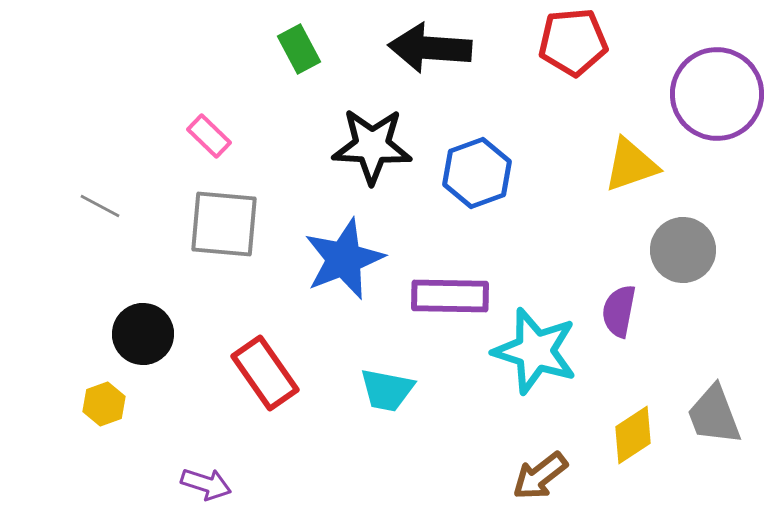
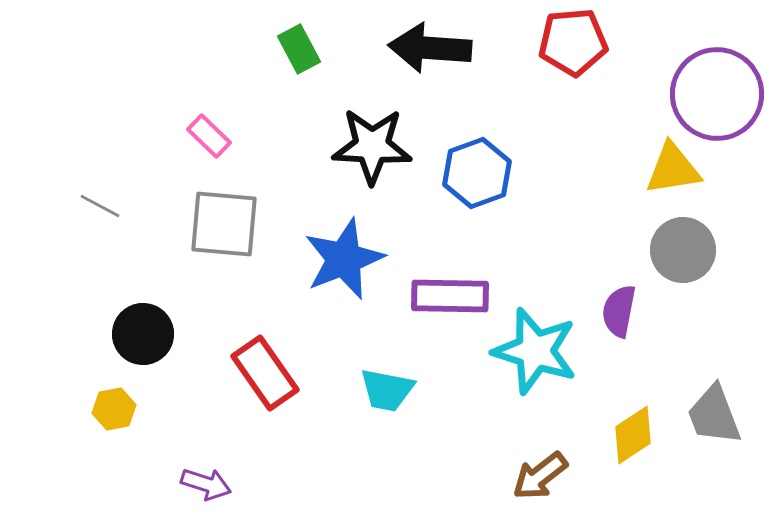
yellow triangle: moved 42 px right, 4 px down; rotated 10 degrees clockwise
yellow hexagon: moved 10 px right, 5 px down; rotated 9 degrees clockwise
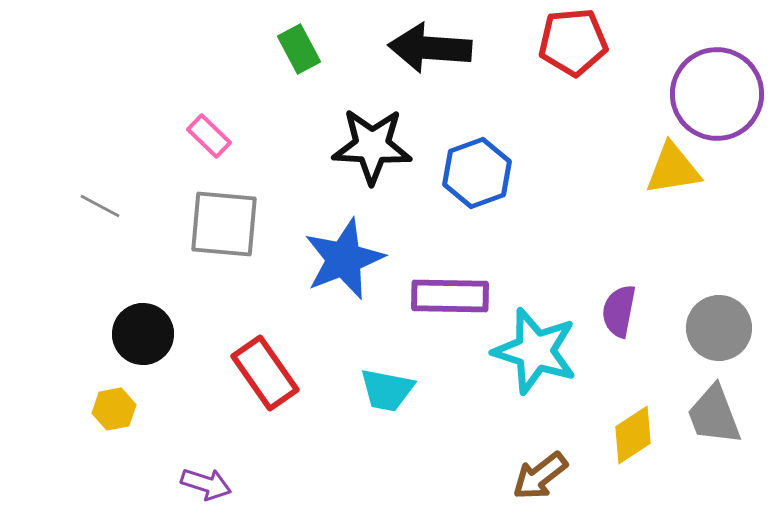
gray circle: moved 36 px right, 78 px down
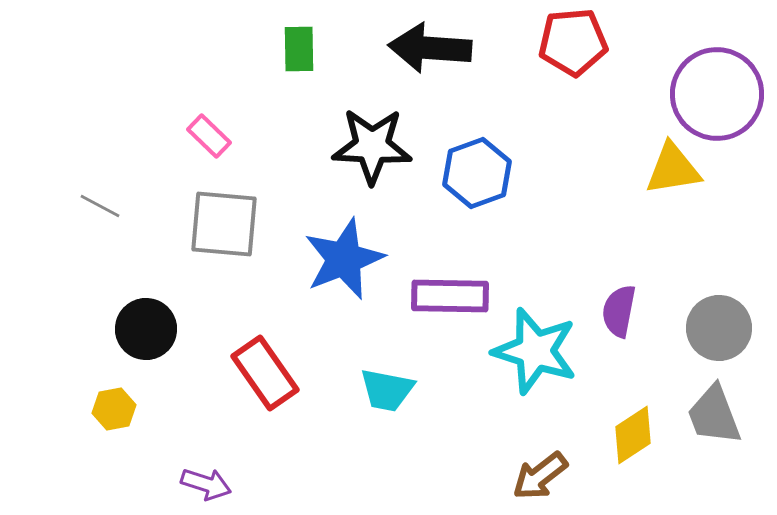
green rectangle: rotated 27 degrees clockwise
black circle: moved 3 px right, 5 px up
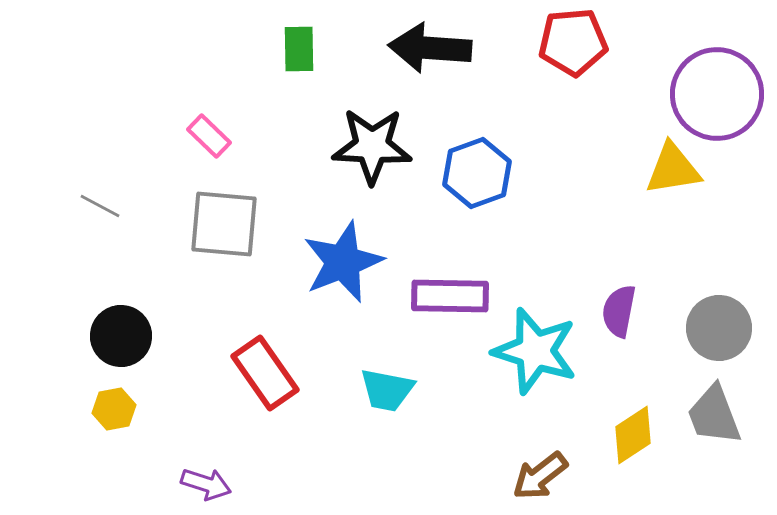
blue star: moved 1 px left, 3 px down
black circle: moved 25 px left, 7 px down
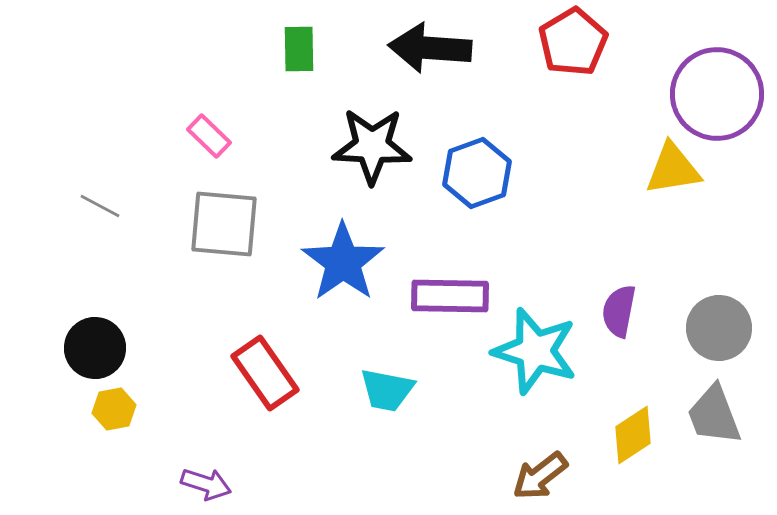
red pentagon: rotated 26 degrees counterclockwise
blue star: rotated 14 degrees counterclockwise
black circle: moved 26 px left, 12 px down
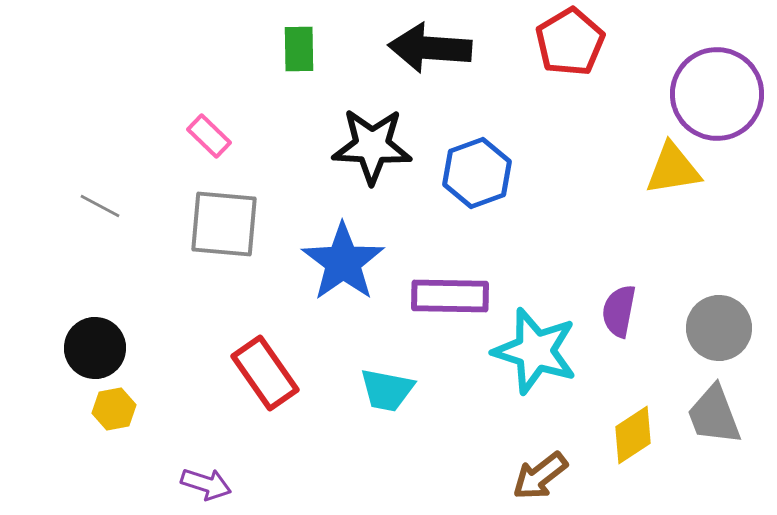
red pentagon: moved 3 px left
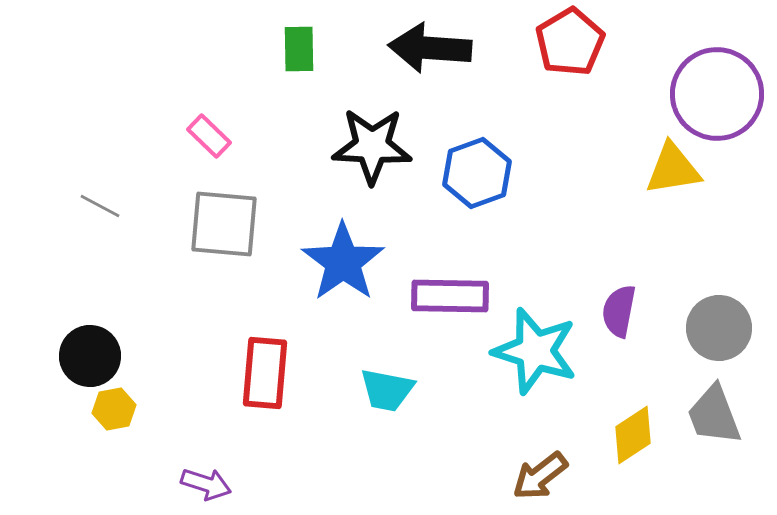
black circle: moved 5 px left, 8 px down
red rectangle: rotated 40 degrees clockwise
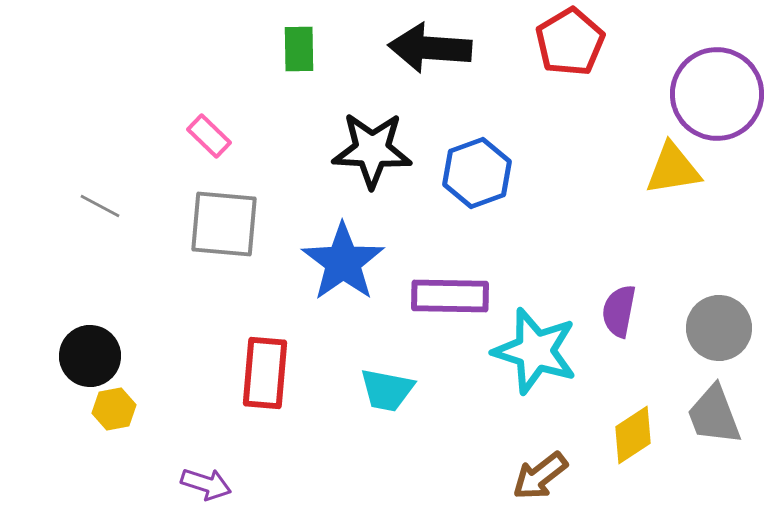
black star: moved 4 px down
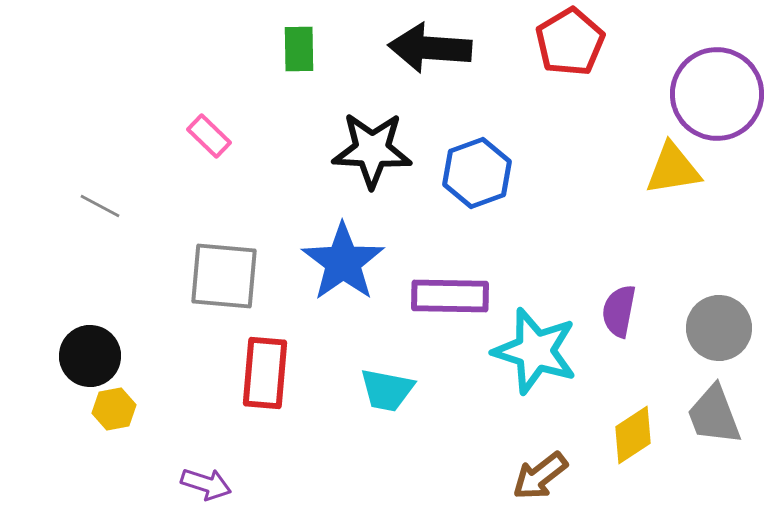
gray square: moved 52 px down
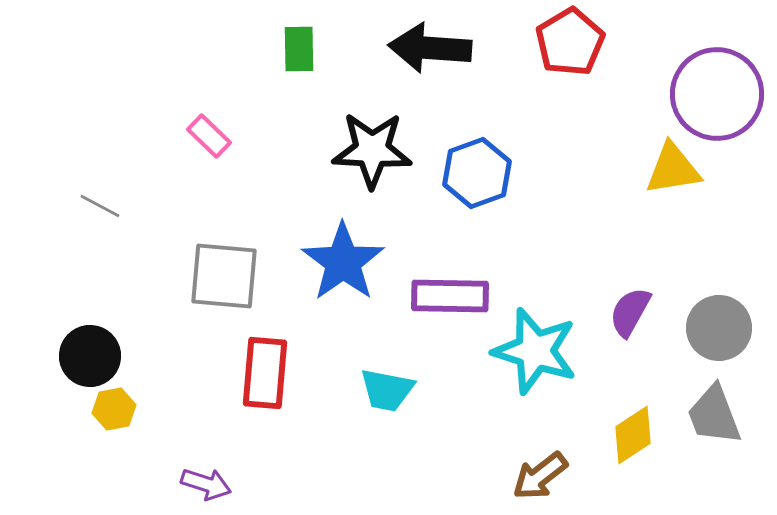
purple semicircle: moved 11 px right, 1 px down; rotated 18 degrees clockwise
